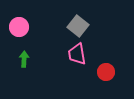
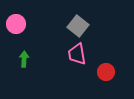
pink circle: moved 3 px left, 3 px up
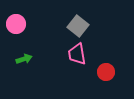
green arrow: rotated 70 degrees clockwise
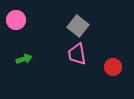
pink circle: moved 4 px up
red circle: moved 7 px right, 5 px up
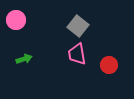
red circle: moved 4 px left, 2 px up
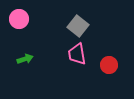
pink circle: moved 3 px right, 1 px up
green arrow: moved 1 px right
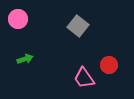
pink circle: moved 1 px left
pink trapezoid: moved 7 px right, 24 px down; rotated 25 degrees counterclockwise
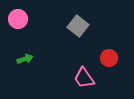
red circle: moved 7 px up
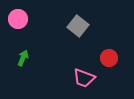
green arrow: moved 2 px left, 1 px up; rotated 49 degrees counterclockwise
pink trapezoid: rotated 35 degrees counterclockwise
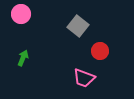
pink circle: moved 3 px right, 5 px up
red circle: moved 9 px left, 7 px up
